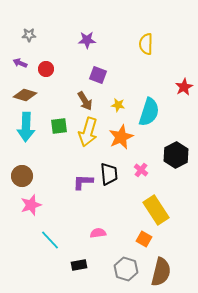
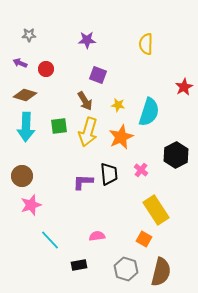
pink semicircle: moved 1 px left, 3 px down
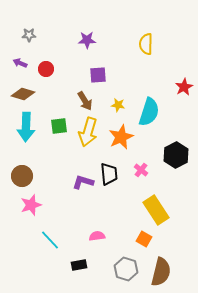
purple square: rotated 24 degrees counterclockwise
brown diamond: moved 2 px left, 1 px up
purple L-shape: rotated 15 degrees clockwise
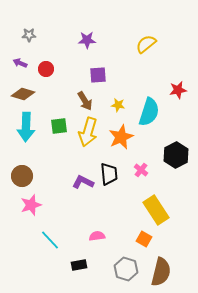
yellow semicircle: rotated 50 degrees clockwise
red star: moved 6 px left, 3 px down; rotated 18 degrees clockwise
purple L-shape: rotated 10 degrees clockwise
